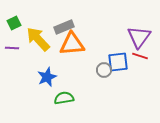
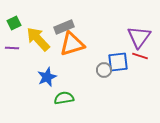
orange triangle: rotated 12 degrees counterclockwise
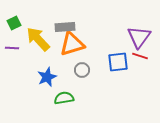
gray rectangle: moved 1 px right; rotated 18 degrees clockwise
gray circle: moved 22 px left
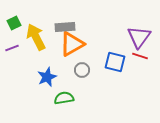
yellow arrow: moved 2 px left, 2 px up; rotated 16 degrees clockwise
orange triangle: rotated 12 degrees counterclockwise
purple line: rotated 24 degrees counterclockwise
blue square: moved 3 px left; rotated 20 degrees clockwise
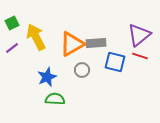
green square: moved 2 px left
gray rectangle: moved 31 px right, 16 px down
purple triangle: moved 2 px up; rotated 15 degrees clockwise
purple line: rotated 16 degrees counterclockwise
green semicircle: moved 9 px left, 1 px down; rotated 12 degrees clockwise
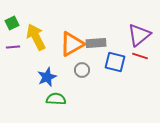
purple line: moved 1 px right, 1 px up; rotated 32 degrees clockwise
green semicircle: moved 1 px right
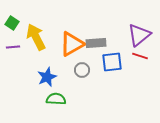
green square: rotated 32 degrees counterclockwise
blue square: moved 3 px left; rotated 20 degrees counterclockwise
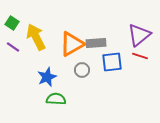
purple line: rotated 40 degrees clockwise
